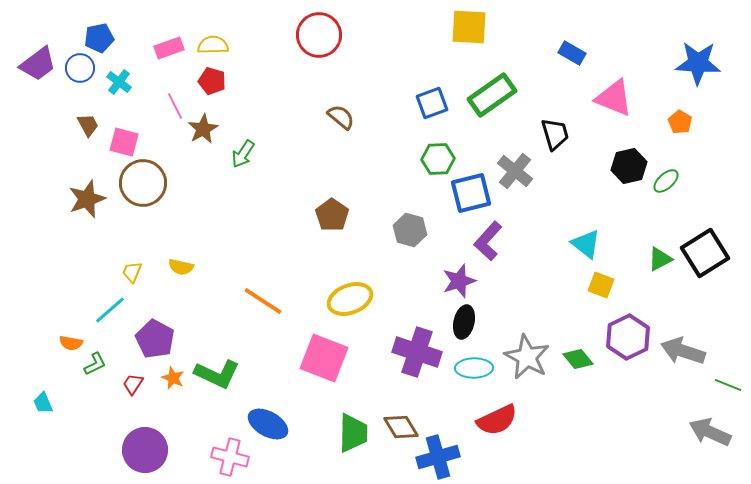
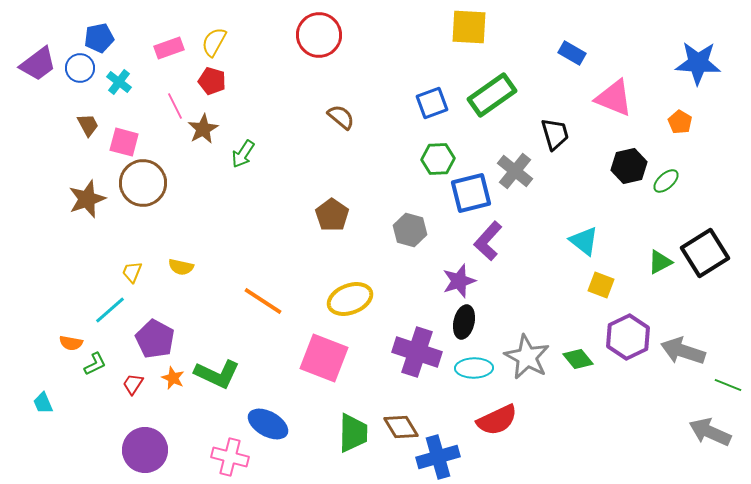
yellow semicircle at (213, 45): moved 1 px right, 3 px up; rotated 60 degrees counterclockwise
cyan triangle at (586, 244): moved 2 px left, 3 px up
green triangle at (660, 259): moved 3 px down
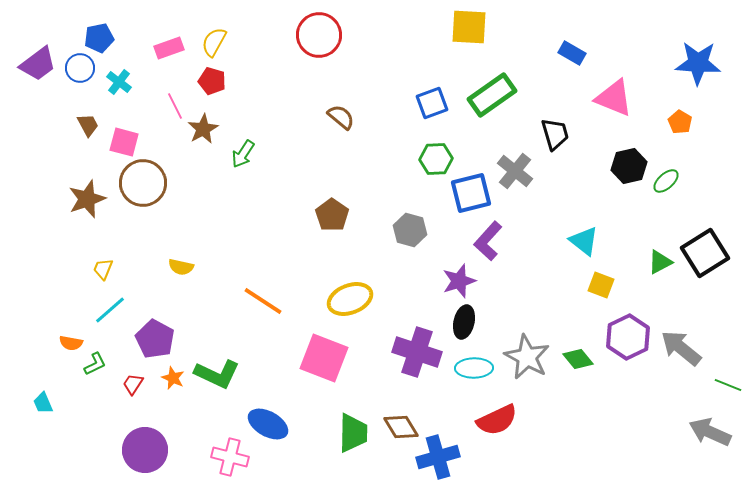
green hexagon at (438, 159): moved 2 px left
yellow trapezoid at (132, 272): moved 29 px left, 3 px up
gray arrow at (683, 351): moved 2 px left, 3 px up; rotated 21 degrees clockwise
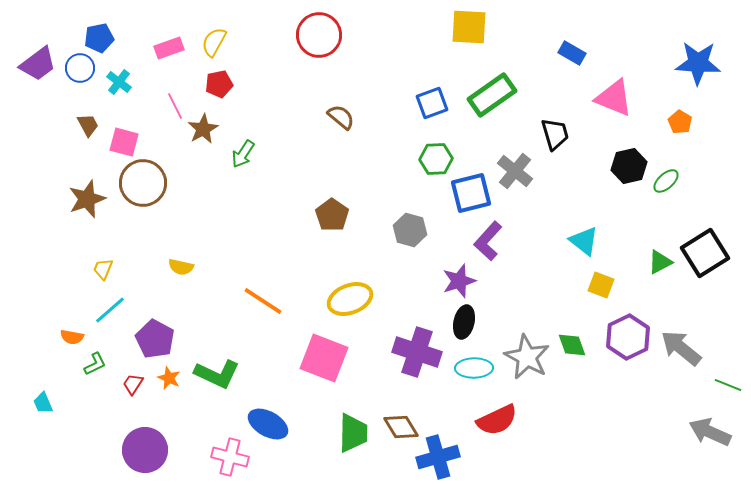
red pentagon at (212, 81): moved 7 px right, 3 px down; rotated 28 degrees counterclockwise
orange semicircle at (71, 343): moved 1 px right, 6 px up
green diamond at (578, 359): moved 6 px left, 14 px up; rotated 20 degrees clockwise
orange star at (173, 378): moved 4 px left
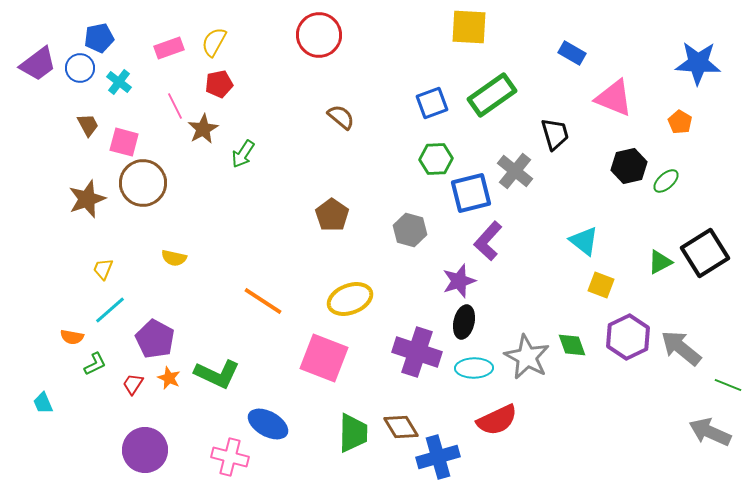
yellow semicircle at (181, 267): moved 7 px left, 9 px up
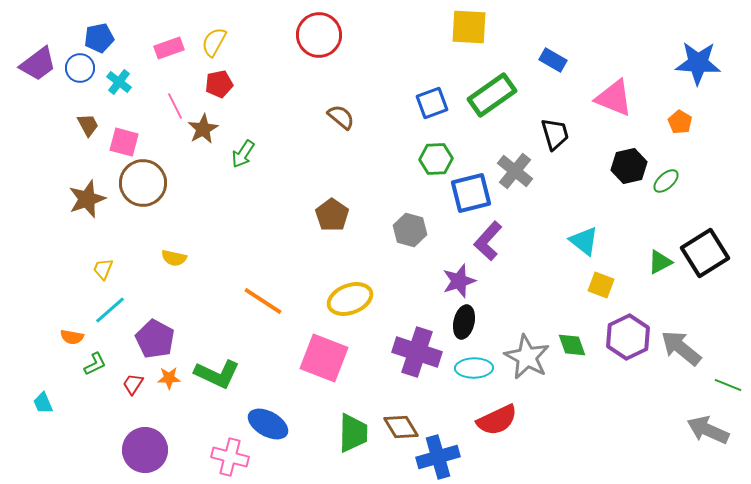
blue rectangle at (572, 53): moved 19 px left, 7 px down
orange star at (169, 378): rotated 25 degrees counterclockwise
gray arrow at (710, 432): moved 2 px left, 2 px up
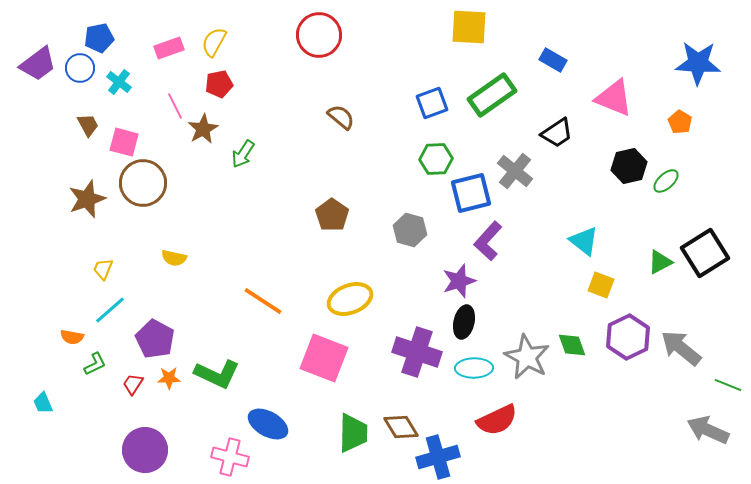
black trapezoid at (555, 134): moved 2 px right, 1 px up; rotated 72 degrees clockwise
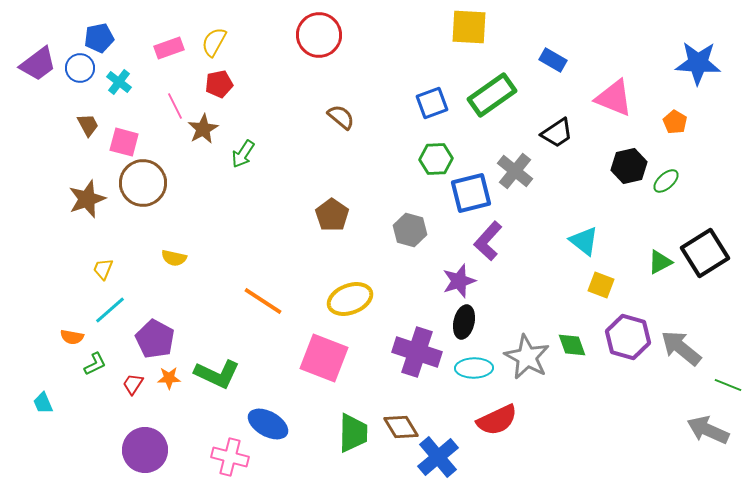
orange pentagon at (680, 122): moved 5 px left
purple hexagon at (628, 337): rotated 18 degrees counterclockwise
blue cross at (438, 457): rotated 24 degrees counterclockwise
